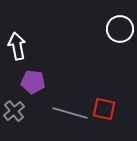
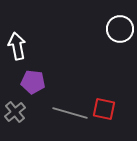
gray cross: moved 1 px right, 1 px down
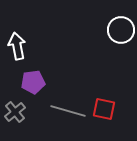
white circle: moved 1 px right, 1 px down
purple pentagon: rotated 15 degrees counterclockwise
gray line: moved 2 px left, 2 px up
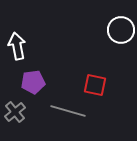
red square: moved 9 px left, 24 px up
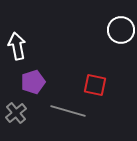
purple pentagon: rotated 10 degrees counterclockwise
gray cross: moved 1 px right, 1 px down
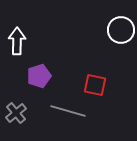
white arrow: moved 5 px up; rotated 12 degrees clockwise
purple pentagon: moved 6 px right, 6 px up
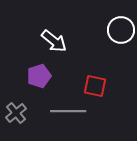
white arrow: moved 37 px right; rotated 128 degrees clockwise
red square: moved 1 px down
gray line: rotated 16 degrees counterclockwise
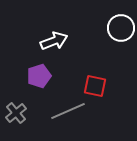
white circle: moved 2 px up
white arrow: rotated 60 degrees counterclockwise
gray line: rotated 24 degrees counterclockwise
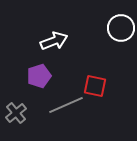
gray line: moved 2 px left, 6 px up
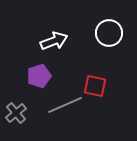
white circle: moved 12 px left, 5 px down
gray line: moved 1 px left
